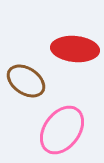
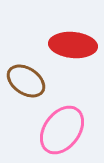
red ellipse: moved 2 px left, 4 px up
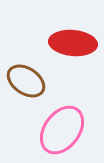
red ellipse: moved 2 px up
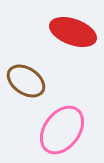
red ellipse: moved 11 px up; rotated 15 degrees clockwise
